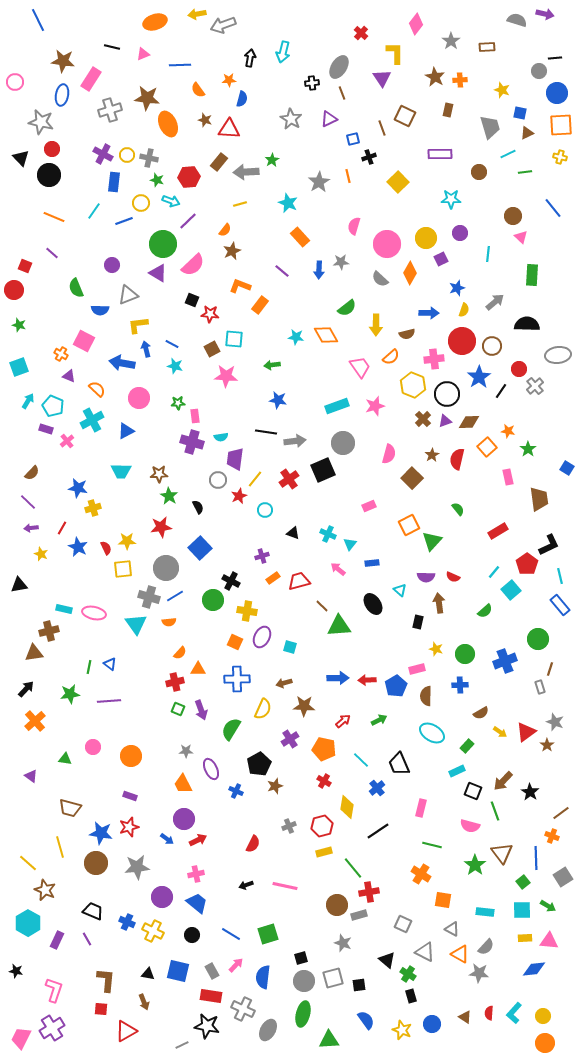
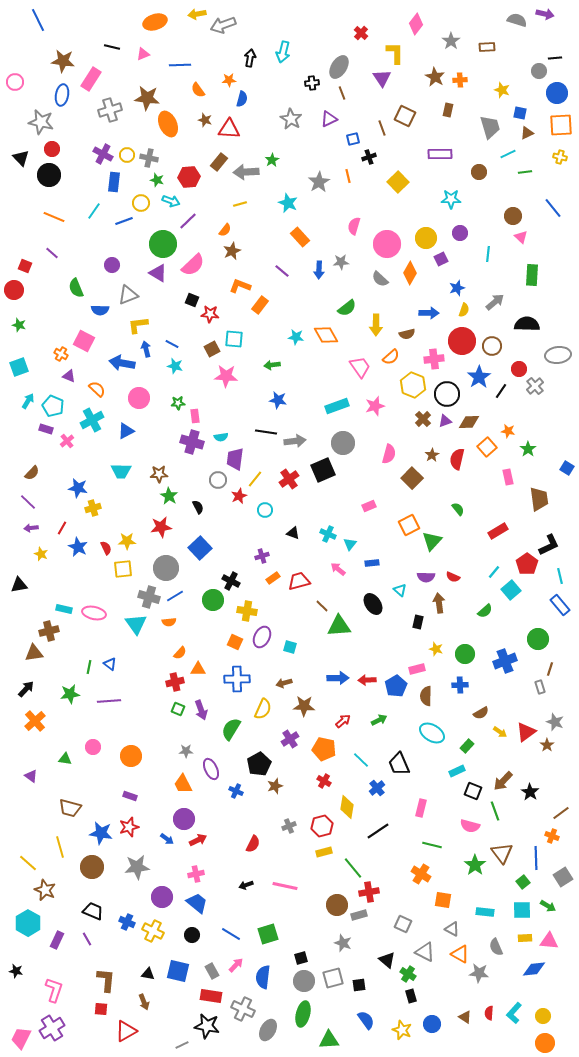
brown circle at (96, 863): moved 4 px left, 4 px down
gray semicircle at (486, 947): moved 10 px right; rotated 114 degrees clockwise
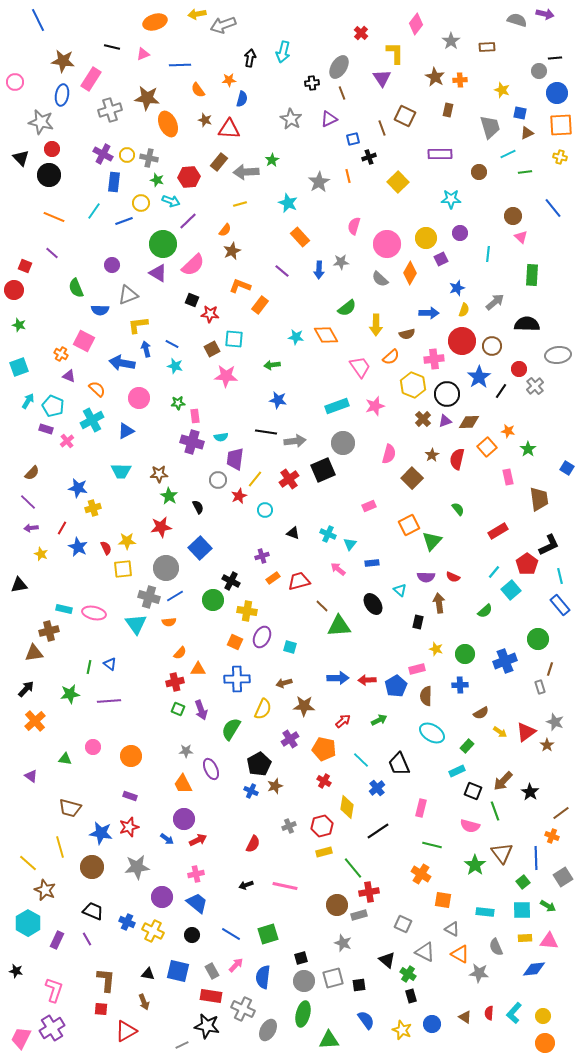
blue cross at (236, 791): moved 15 px right
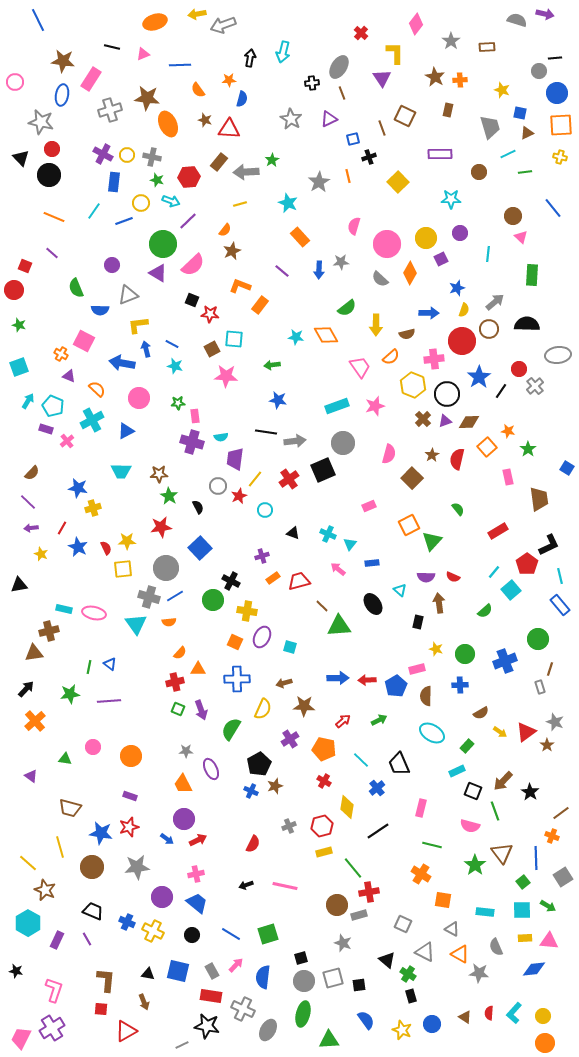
gray cross at (149, 158): moved 3 px right, 1 px up
brown circle at (492, 346): moved 3 px left, 17 px up
gray circle at (218, 480): moved 6 px down
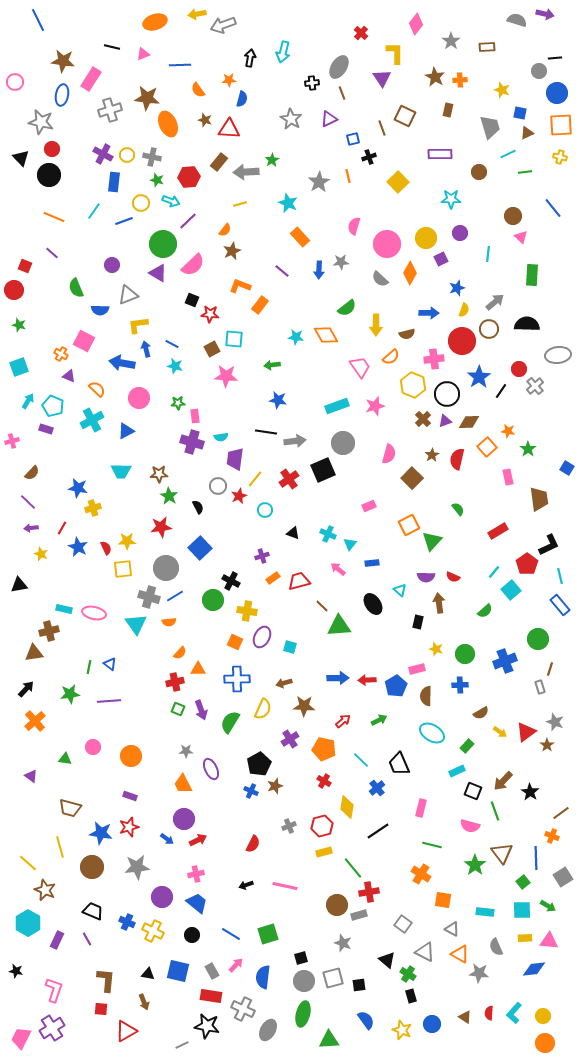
pink cross at (67, 441): moved 55 px left; rotated 24 degrees clockwise
green semicircle at (231, 729): moved 1 px left, 7 px up
gray square at (403, 924): rotated 12 degrees clockwise
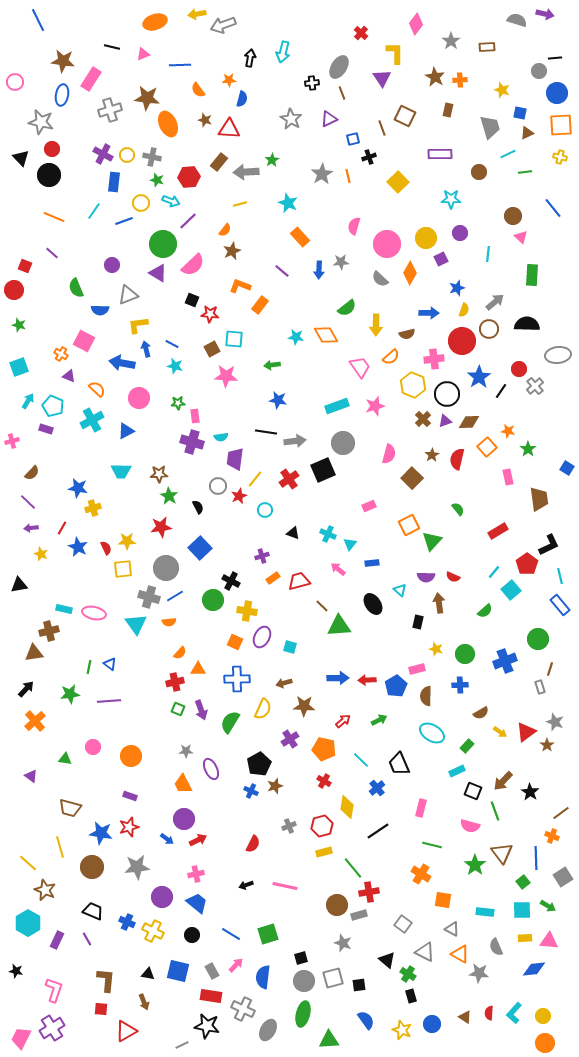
gray star at (319, 182): moved 3 px right, 8 px up
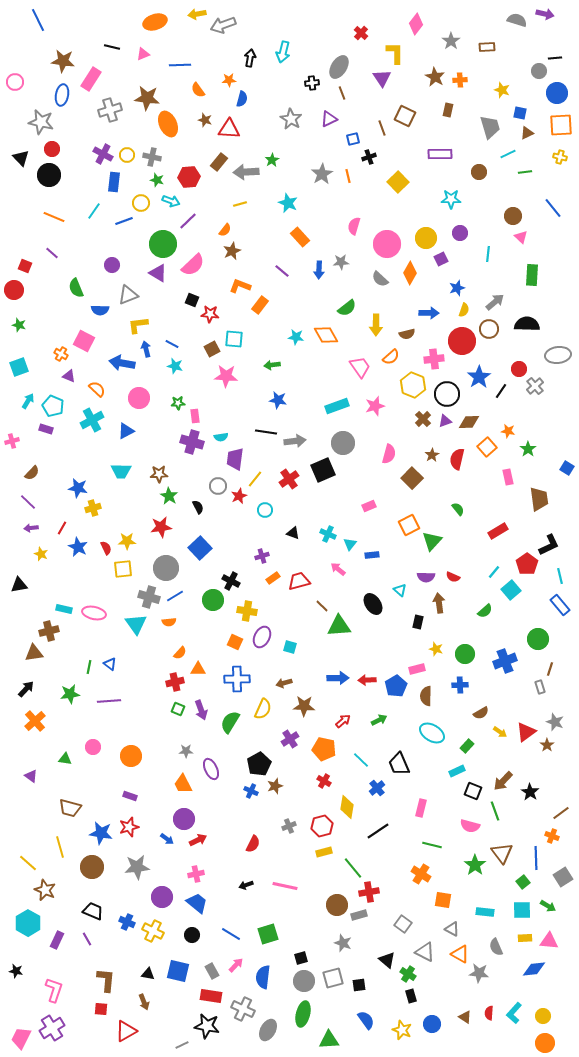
blue rectangle at (372, 563): moved 8 px up
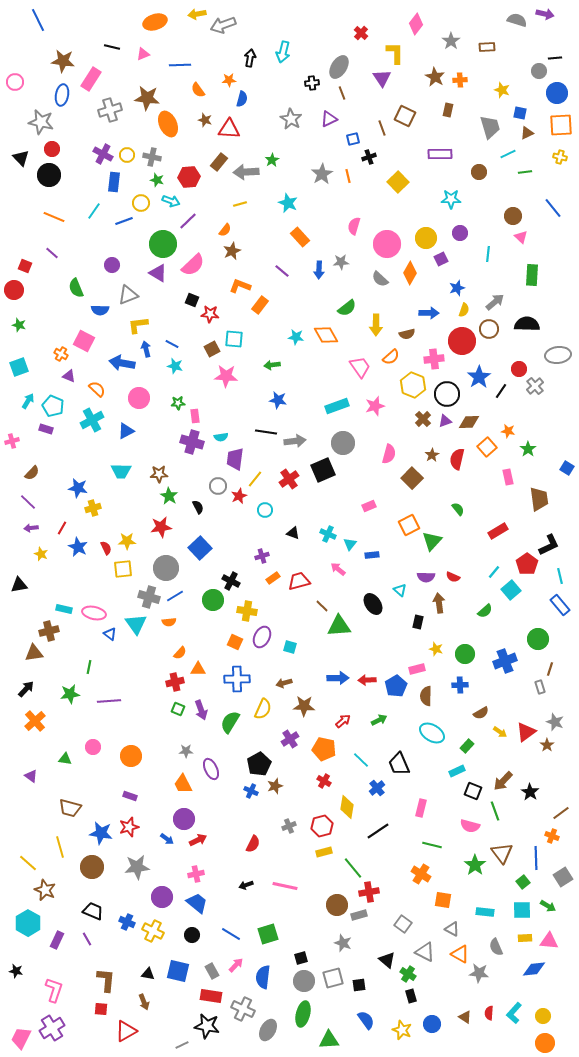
blue triangle at (110, 664): moved 30 px up
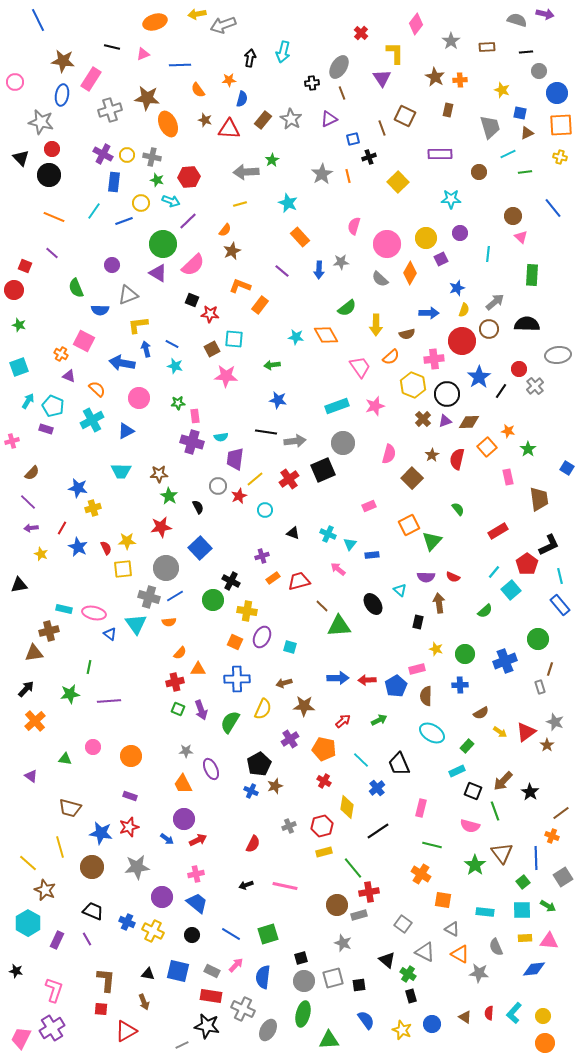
black line at (555, 58): moved 29 px left, 6 px up
brown rectangle at (219, 162): moved 44 px right, 42 px up
yellow line at (255, 479): rotated 12 degrees clockwise
gray rectangle at (212, 971): rotated 35 degrees counterclockwise
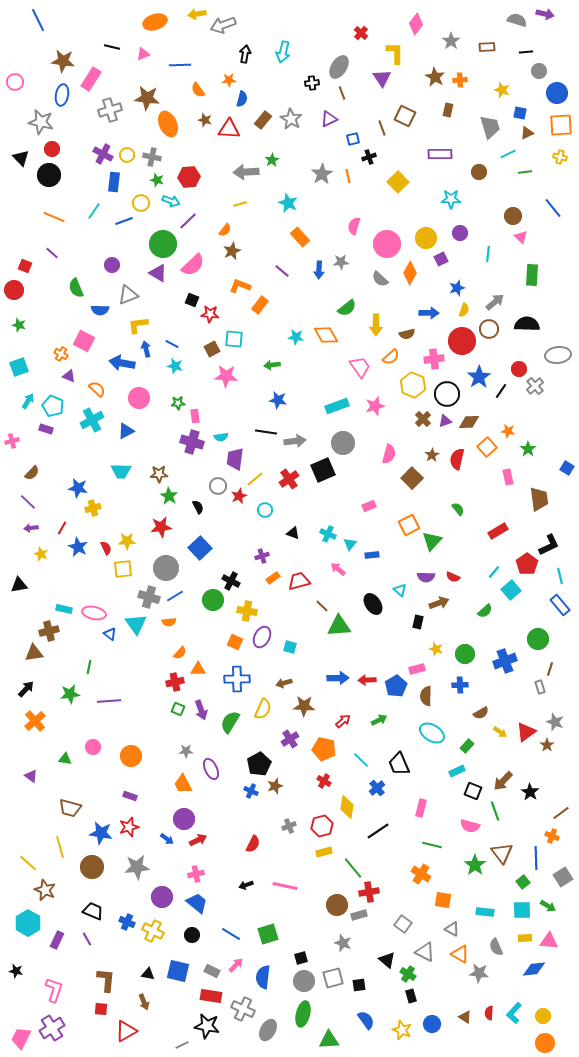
black arrow at (250, 58): moved 5 px left, 4 px up
brown arrow at (439, 603): rotated 78 degrees clockwise
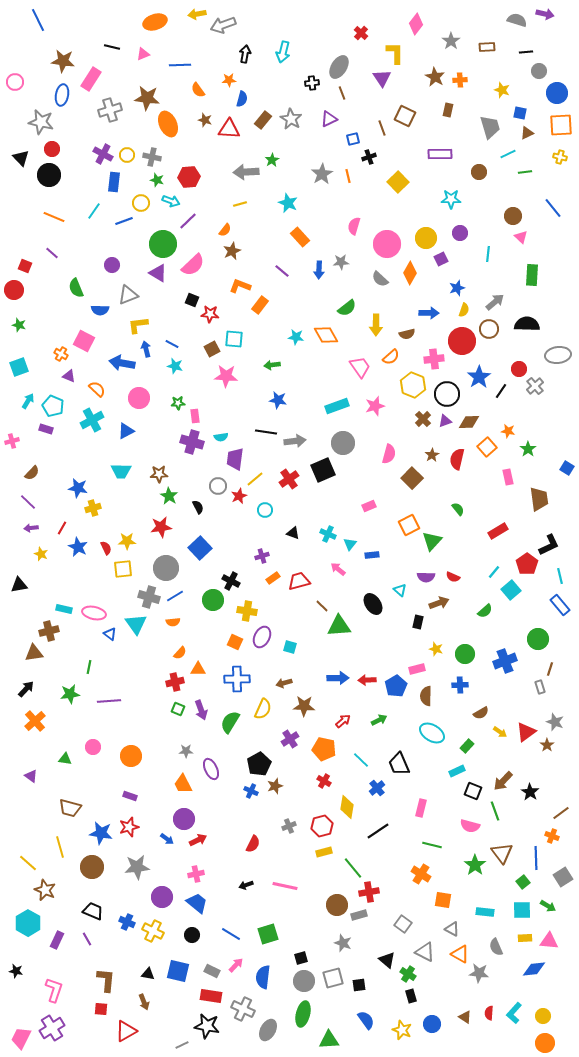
orange semicircle at (169, 622): moved 4 px right
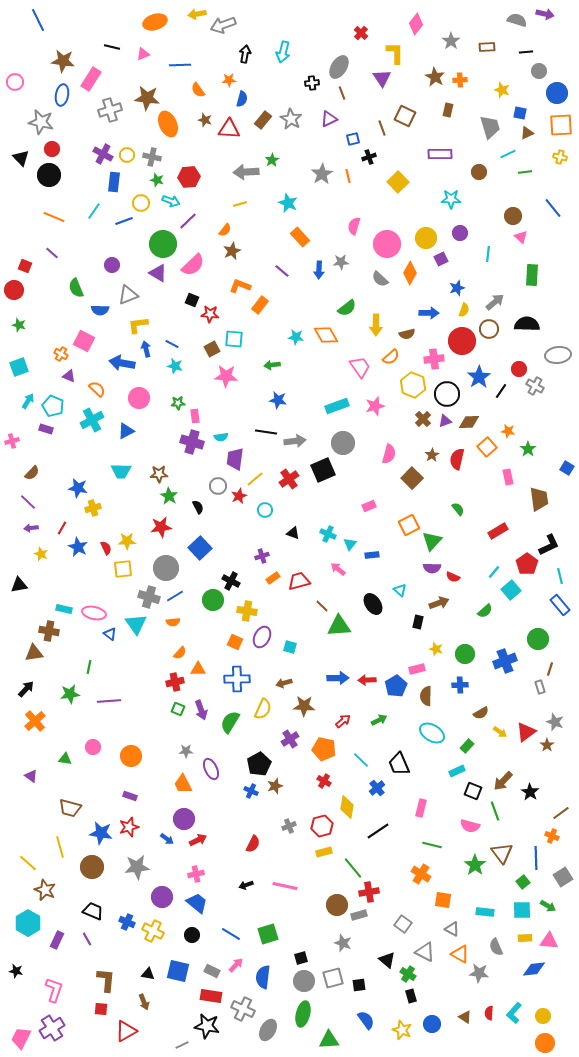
gray cross at (535, 386): rotated 18 degrees counterclockwise
purple semicircle at (426, 577): moved 6 px right, 9 px up
brown cross at (49, 631): rotated 24 degrees clockwise
